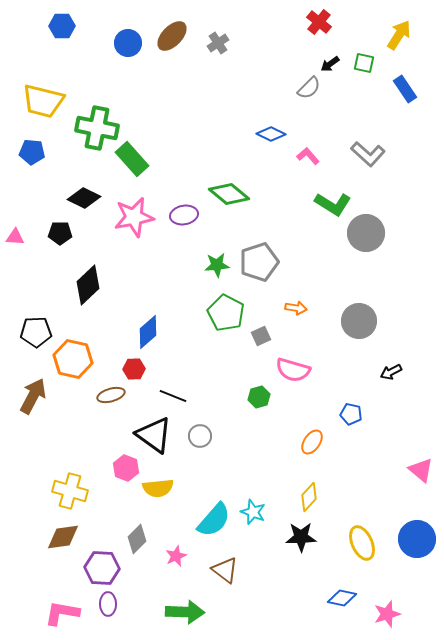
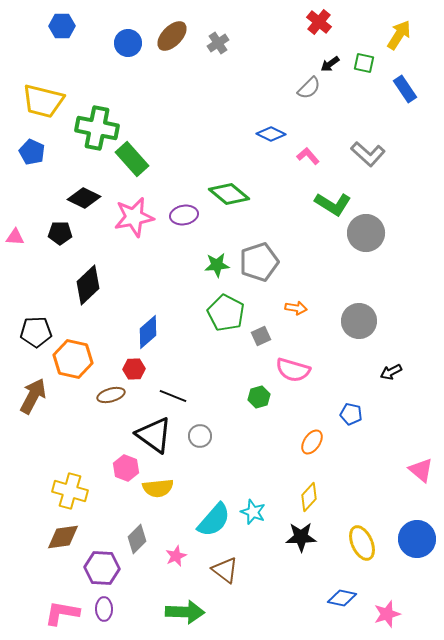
blue pentagon at (32, 152): rotated 20 degrees clockwise
purple ellipse at (108, 604): moved 4 px left, 5 px down
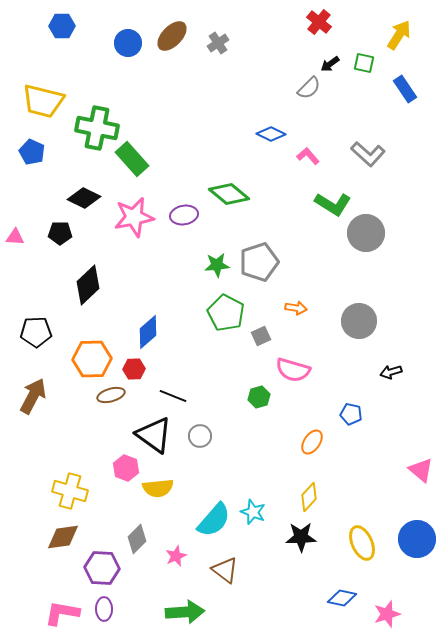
orange hexagon at (73, 359): moved 19 px right; rotated 15 degrees counterclockwise
black arrow at (391, 372): rotated 10 degrees clockwise
green arrow at (185, 612): rotated 6 degrees counterclockwise
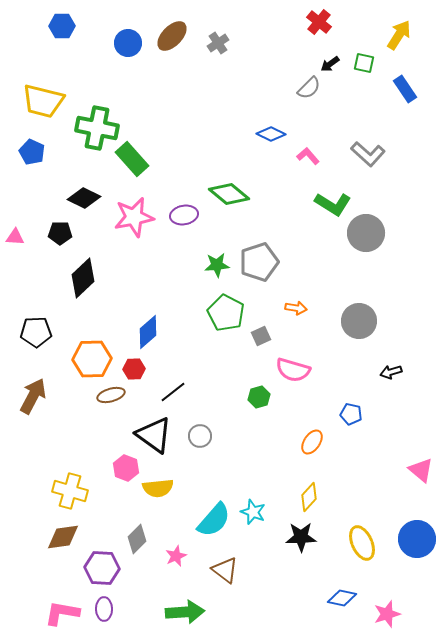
black diamond at (88, 285): moved 5 px left, 7 px up
black line at (173, 396): moved 4 px up; rotated 60 degrees counterclockwise
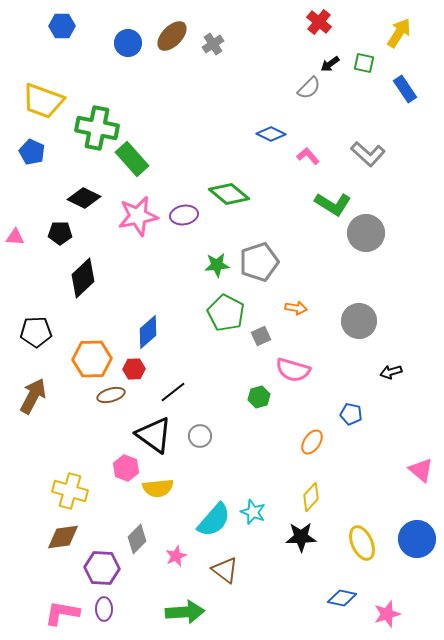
yellow arrow at (399, 35): moved 2 px up
gray cross at (218, 43): moved 5 px left, 1 px down
yellow trapezoid at (43, 101): rotated 6 degrees clockwise
pink star at (134, 217): moved 4 px right, 1 px up
yellow diamond at (309, 497): moved 2 px right
